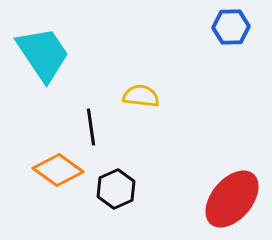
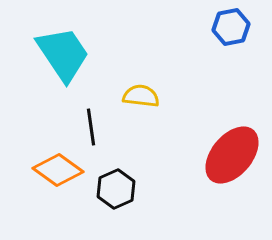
blue hexagon: rotated 9 degrees counterclockwise
cyan trapezoid: moved 20 px right
red ellipse: moved 44 px up
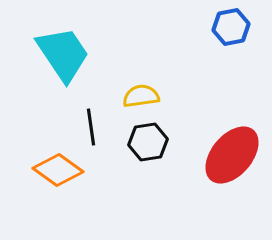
yellow semicircle: rotated 15 degrees counterclockwise
black hexagon: moved 32 px right, 47 px up; rotated 15 degrees clockwise
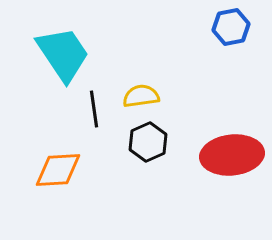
black line: moved 3 px right, 18 px up
black hexagon: rotated 15 degrees counterclockwise
red ellipse: rotated 44 degrees clockwise
orange diamond: rotated 39 degrees counterclockwise
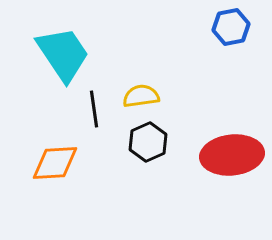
orange diamond: moved 3 px left, 7 px up
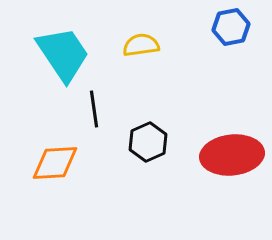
yellow semicircle: moved 51 px up
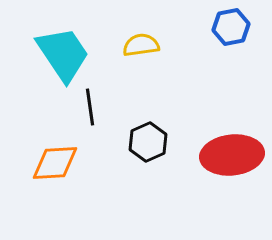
black line: moved 4 px left, 2 px up
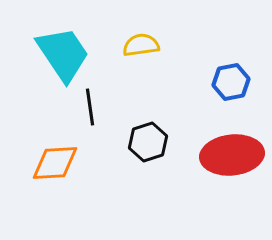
blue hexagon: moved 55 px down
black hexagon: rotated 6 degrees clockwise
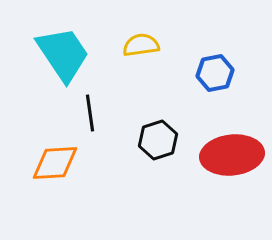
blue hexagon: moved 16 px left, 9 px up
black line: moved 6 px down
black hexagon: moved 10 px right, 2 px up
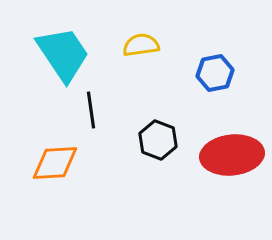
black line: moved 1 px right, 3 px up
black hexagon: rotated 21 degrees counterclockwise
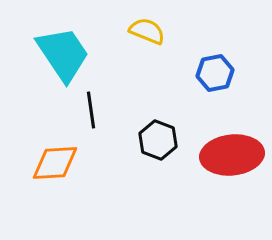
yellow semicircle: moved 6 px right, 14 px up; rotated 30 degrees clockwise
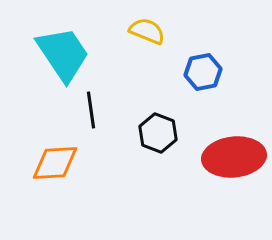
blue hexagon: moved 12 px left, 1 px up
black hexagon: moved 7 px up
red ellipse: moved 2 px right, 2 px down
